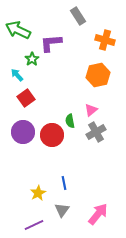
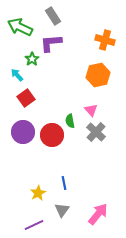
gray rectangle: moved 25 px left
green arrow: moved 2 px right, 3 px up
pink triangle: rotated 32 degrees counterclockwise
gray cross: rotated 18 degrees counterclockwise
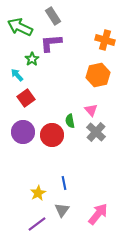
purple line: moved 3 px right, 1 px up; rotated 12 degrees counterclockwise
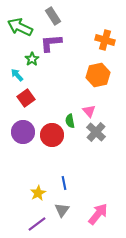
pink triangle: moved 2 px left, 1 px down
